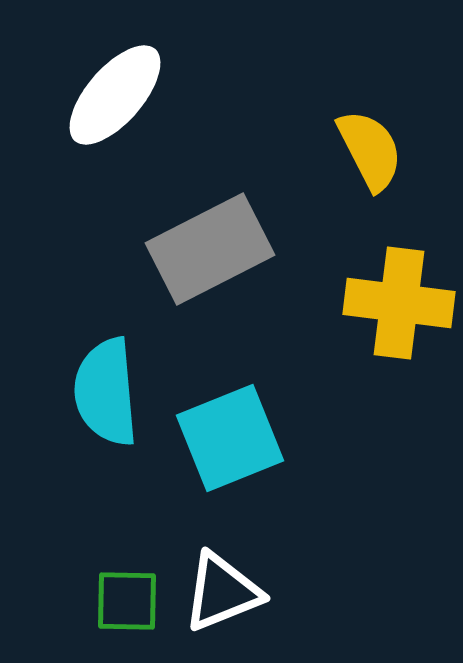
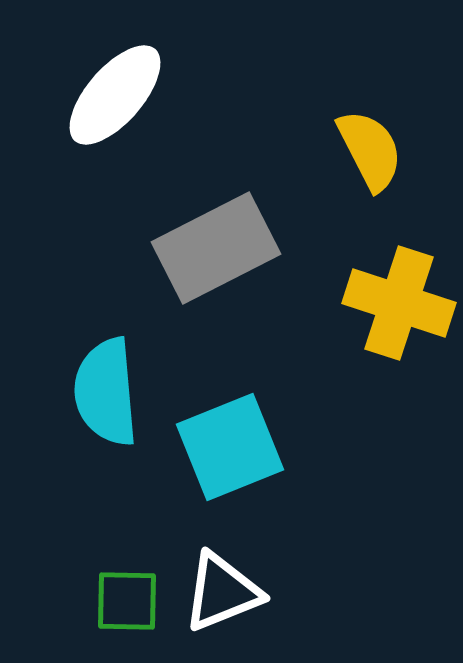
gray rectangle: moved 6 px right, 1 px up
yellow cross: rotated 11 degrees clockwise
cyan square: moved 9 px down
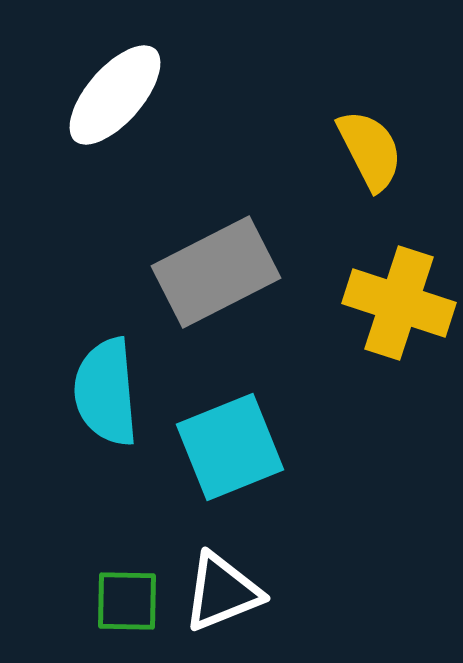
gray rectangle: moved 24 px down
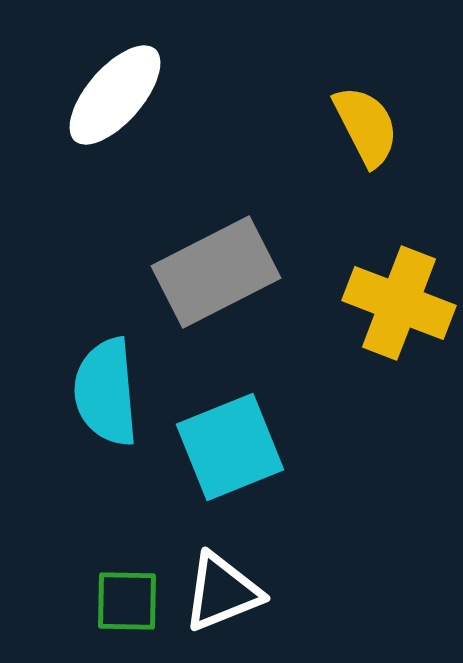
yellow semicircle: moved 4 px left, 24 px up
yellow cross: rotated 3 degrees clockwise
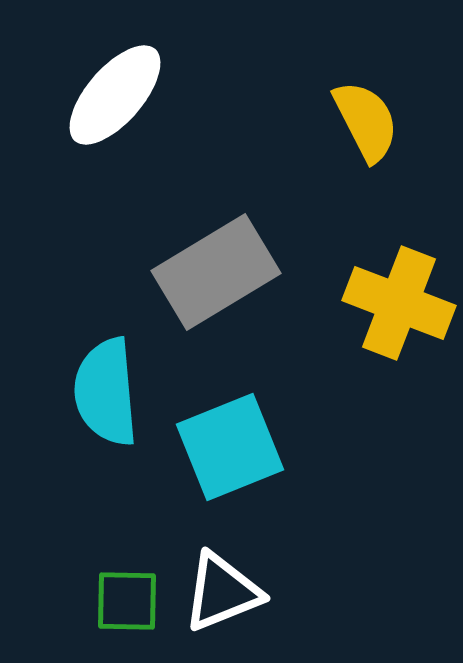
yellow semicircle: moved 5 px up
gray rectangle: rotated 4 degrees counterclockwise
